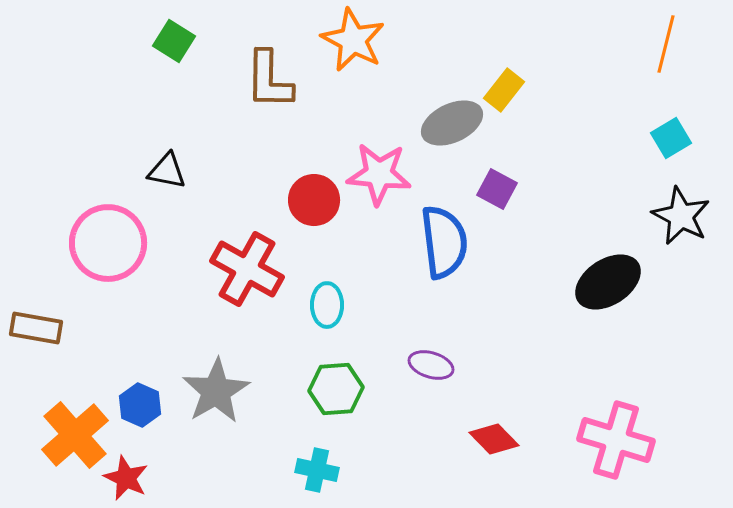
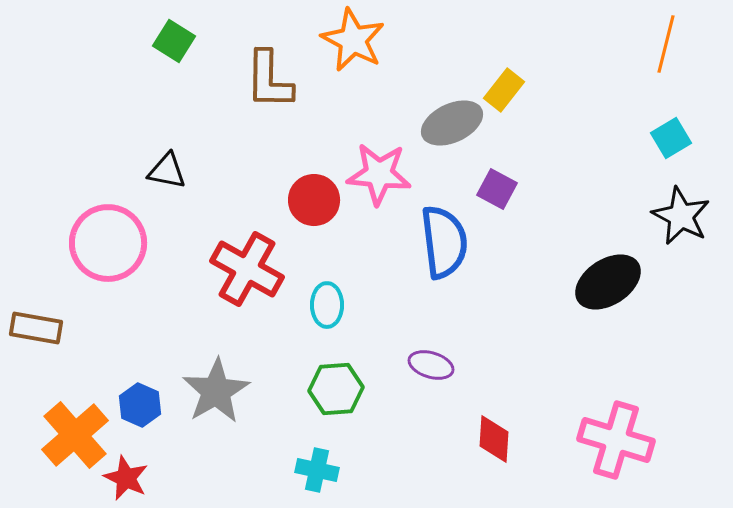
red diamond: rotated 48 degrees clockwise
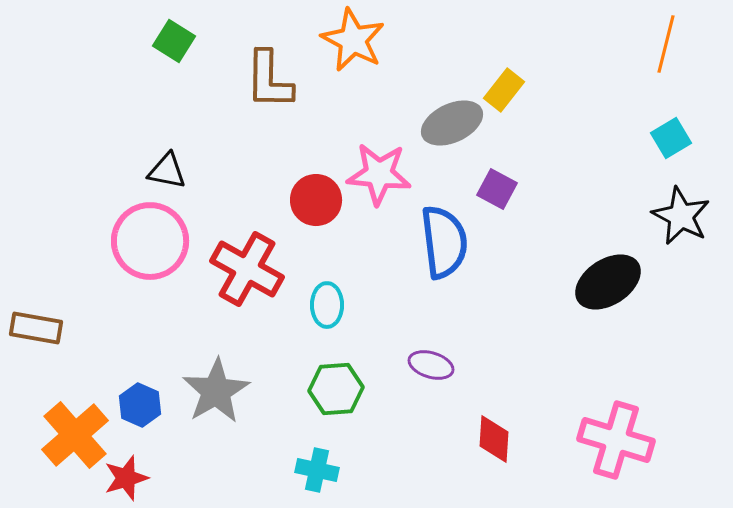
red circle: moved 2 px right
pink circle: moved 42 px right, 2 px up
red star: rotated 30 degrees clockwise
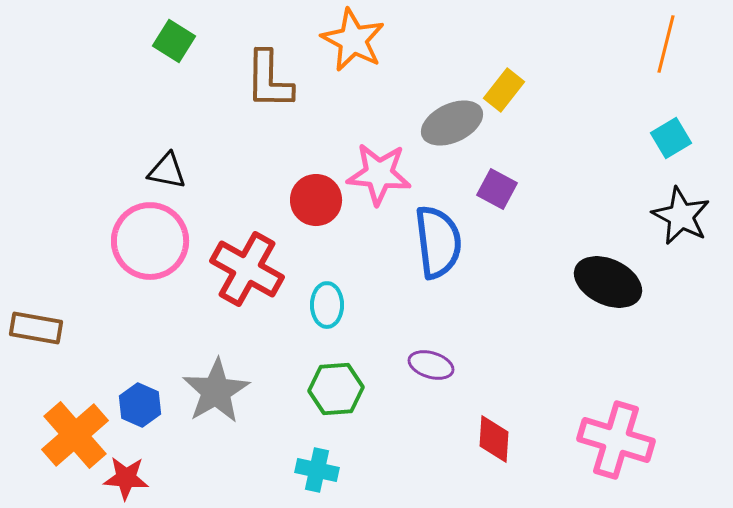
blue semicircle: moved 6 px left
black ellipse: rotated 58 degrees clockwise
red star: rotated 21 degrees clockwise
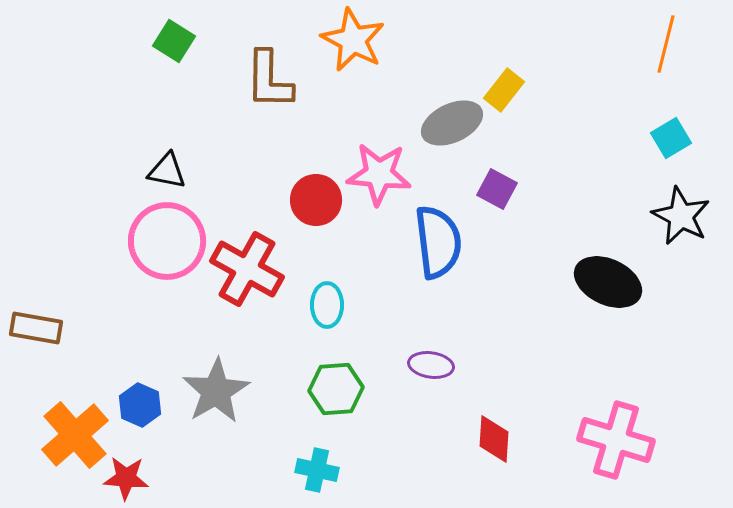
pink circle: moved 17 px right
purple ellipse: rotated 9 degrees counterclockwise
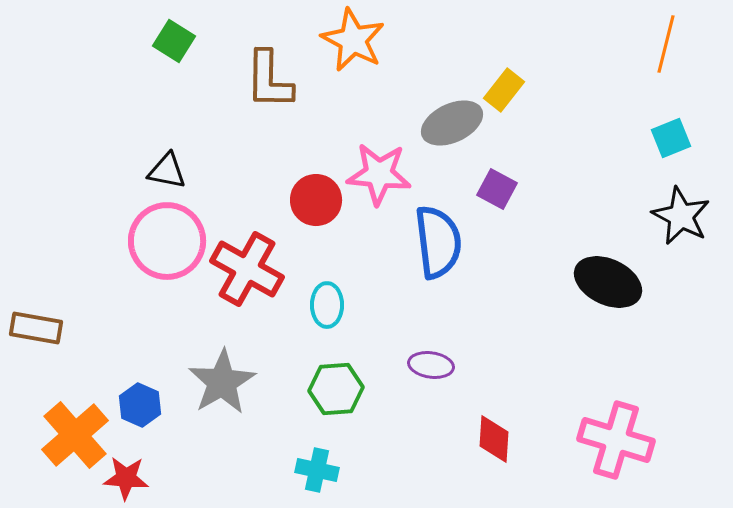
cyan square: rotated 9 degrees clockwise
gray star: moved 6 px right, 9 px up
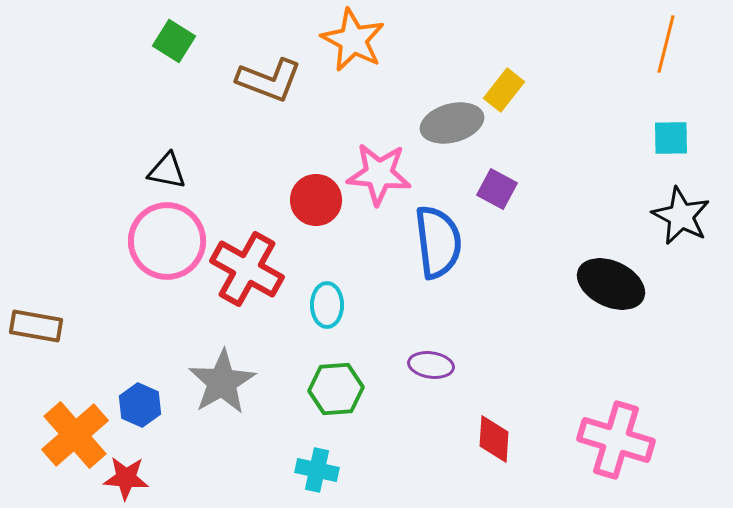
brown L-shape: rotated 70 degrees counterclockwise
gray ellipse: rotated 10 degrees clockwise
cyan square: rotated 21 degrees clockwise
black ellipse: moved 3 px right, 2 px down
brown rectangle: moved 2 px up
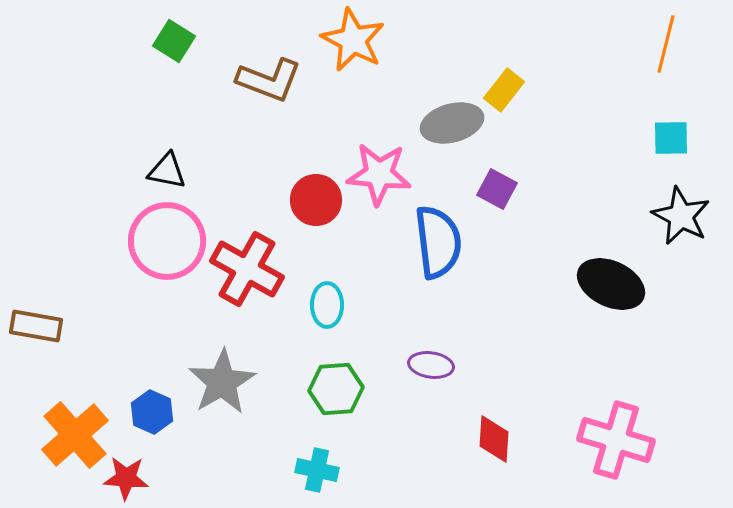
blue hexagon: moved 12 px right, 7 px down
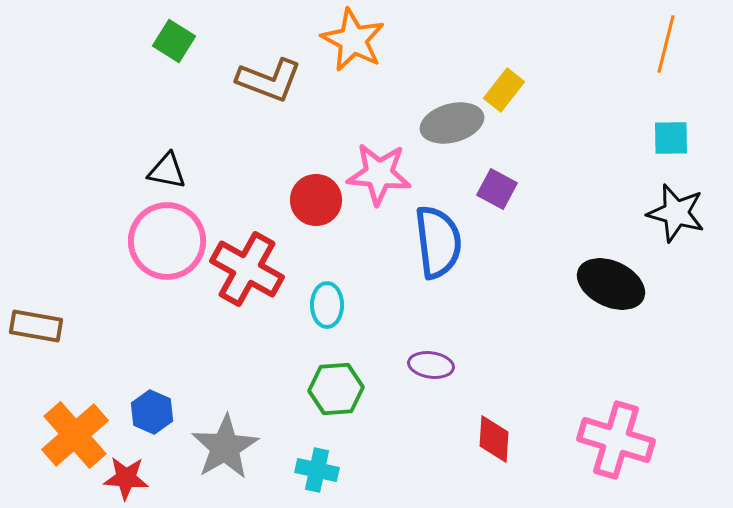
black star: moved 5 px left, 3 px up; rotated 12 degrees counterclockwise
gray star: moved 3 px right, 65 px down
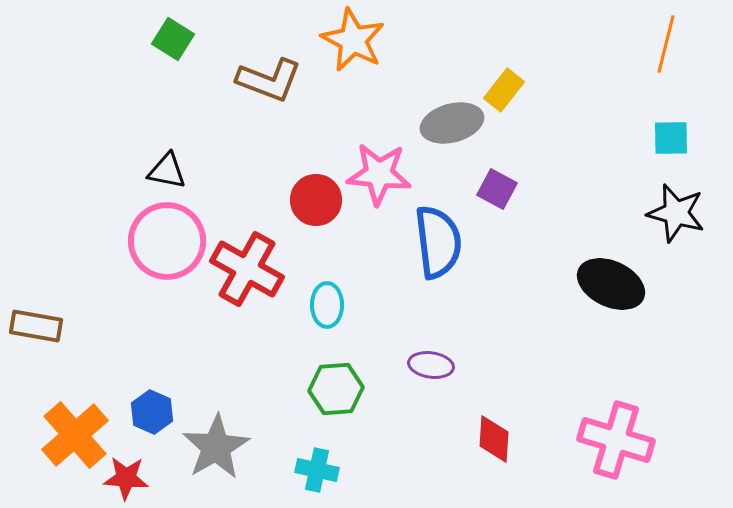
green square: moved 1 px left, 2 px up
gray star: moved 9 px left
